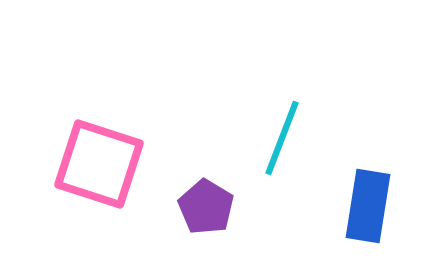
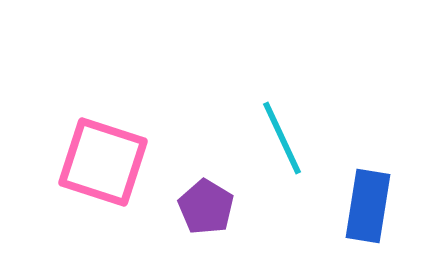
cyan line: rotated 46 degrees counterclockwise
pink square: moved 4 px right, 2 px up
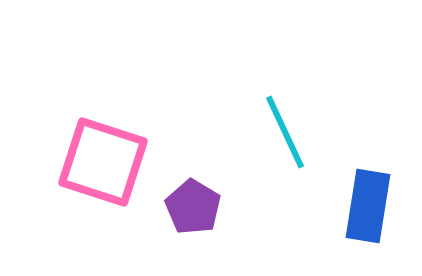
cyan line: moved 3 px right, 6 px up
purple pentagon: moved 13 px left
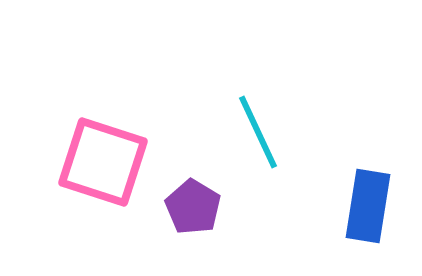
cyan line: moved 27 px left
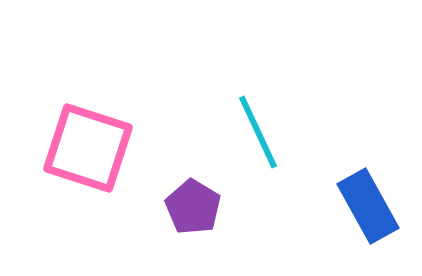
pink square: moved 15 px left, 14 px up
blue rectangle: rotated 38 degrees counterclockwise
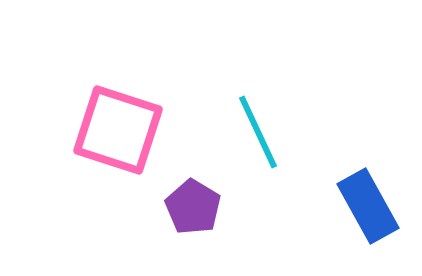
pink square: moved 30 px right, 18 px up
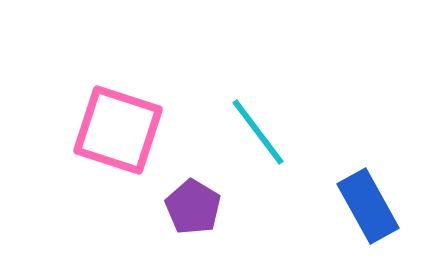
cyan line: rotated 12 degrees counterclockwise
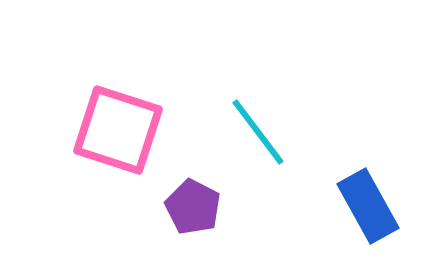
purple pentagon: rotated 4 degrees counterclockwise
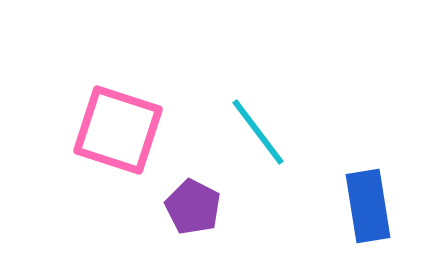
blue rectangle: rotated 20 degrees clockwise
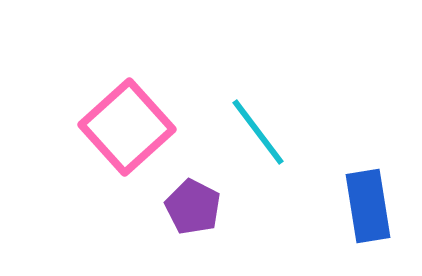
pink square: moved 9 px right, 3 px up; rotated 30 degrees clockwise
